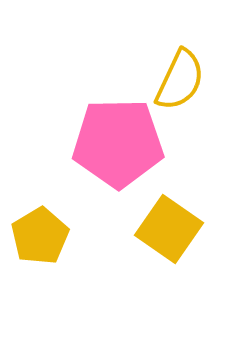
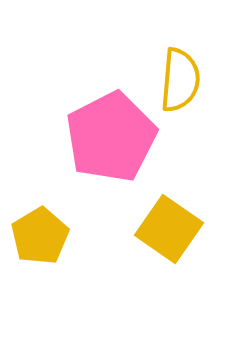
yellow semicircle: rotated 20 degrees counterclockwise
pink pentagon: moved 7 px left, 6 px up; rotated 26 degrees counterclockwise
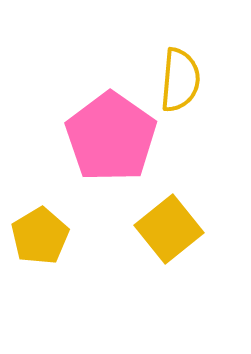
pink pentagon: rotated 10 degrees counterclockwise
yellow square: rotated 16 degrees clockwise
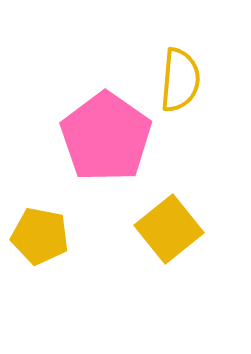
pink pentagon: moved 5 px left
yellow pentagon: rotated 30 degrees counterclockwise
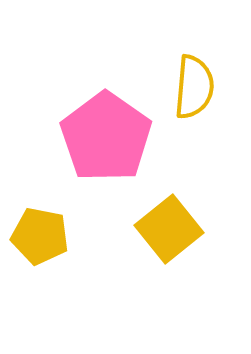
yellow semicircle: moved 14 px right, 7 px down
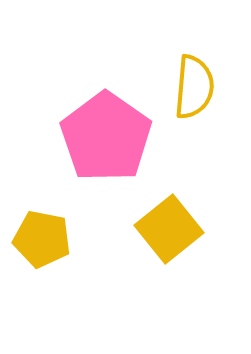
yellow pentagon: moved 2 px right, 3 px down
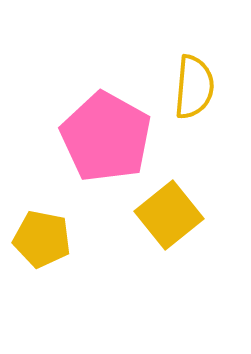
pink pentagon: rotated 6 degrees counterclockwise
yellow square: moved 14 px up
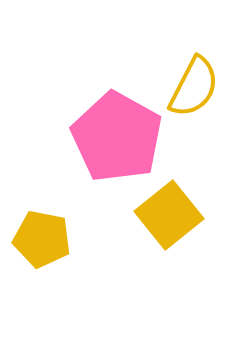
yellow semicircle: rotated 22 degrees clockwise
pink pentagon: moved 11 px right
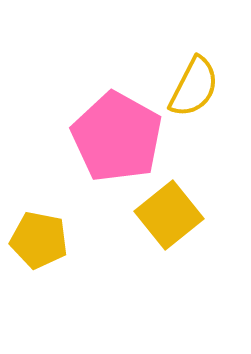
yellow pentagon: moved 3 px left, 1 px down
